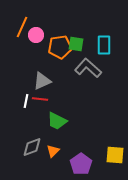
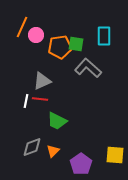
cyan rectangle: moved 9 px up
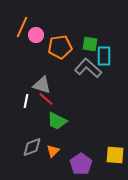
cyan rectangle: moved 20 px down
green square: moved 14 px right
gray triangle: moved 4 px down; rotated 42 degrees clockwise
red line: moved 6 px right; rotated 35 degrees clockwise
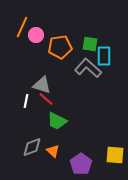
orange triangle: rotated 32 degrees counterclockwise
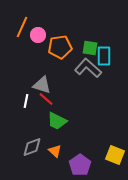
pink circle: moved 2 px right
green square: moved 4 px down
orange triangle: moved 2 px right
yellow square: rotated 18 degrees clockwise
purple pentagon: moved 1 px left, 1 px down
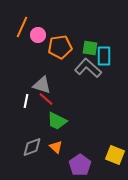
orange triangle: moved 1 px right, 4 px up
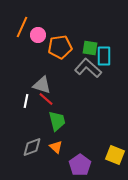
green trapezoid: rotated 130 degrees counterclockwise
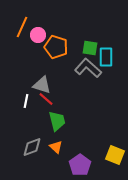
orange pentagon: moved 4 px left; rotated 25 degrees clockwise
cyan rectangle: moved 2 px right, 1 px down
